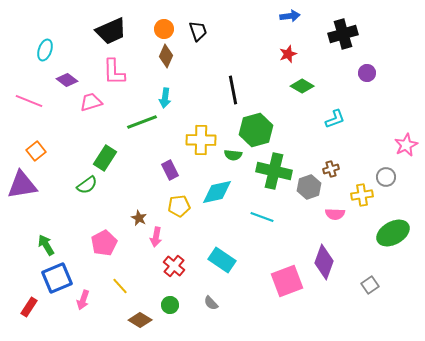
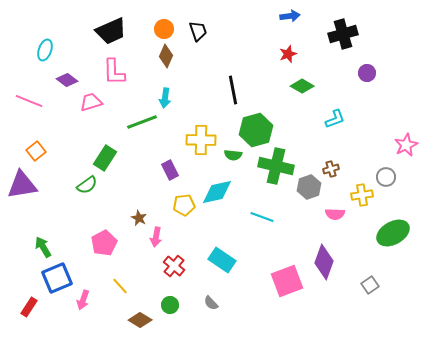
green cross at (274, 171): moved 2 px right, 5 px up
yellow pentagon at (179, 206): moved 5 px right, 1 px up
green arrow at (46, 245): moved 3 px left, 2 px down
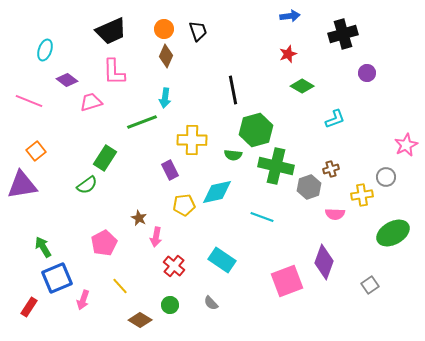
yellow cross at (201, 140): moved 9 px left
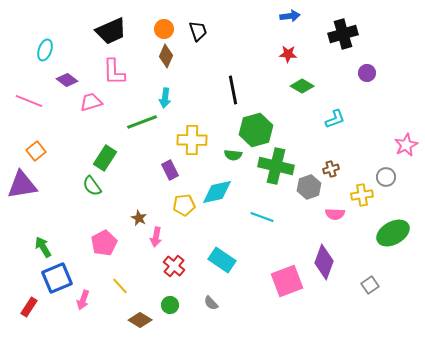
red star at (288, 54): rotated 24 degrees clockwise
green semicircle at (87, 185): moved 5 px right, 1 px down; rotated 90 degrees clockwise
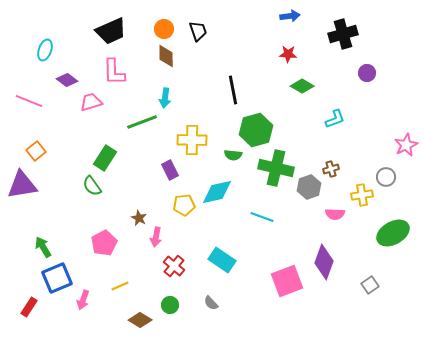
brown diamond at (166, 56): rotated 25 degrees counterclockwise
green cross at (276, 166): moved 2 px down
yellow line at (120, 286): rotated 72 degrees counterclockwise
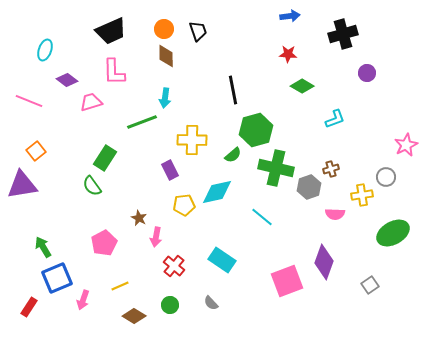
green semicircle at (233, 155): rotated 48 degrees counterclockwise
cyan line at (262, 217): rotated 20 degrees clockwise
brown diamond at (140, 320): moved 6 px left, 4 px up
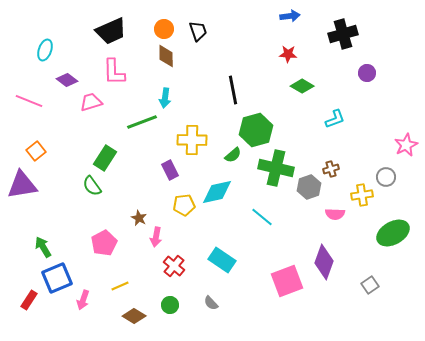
red rectangle at (29, 307): moved 7 px up
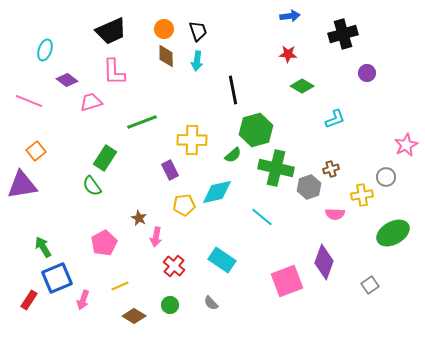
cyan arrow at (165, 98): moved 32 px right, 37 px up
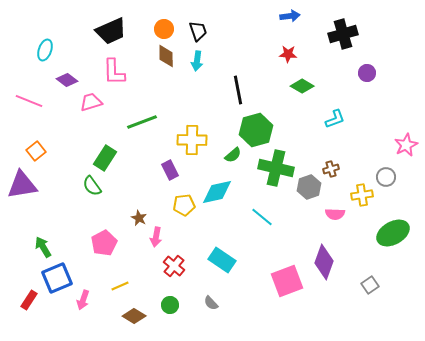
black line at (233, 90): moved 5 px right
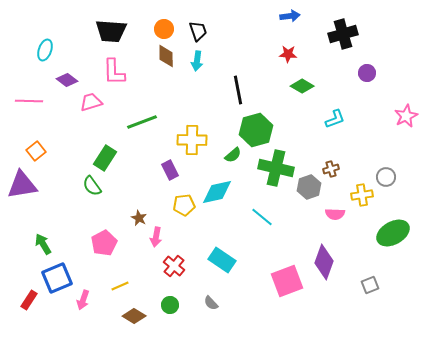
black trapezoid at (111, 31): rotated 28 degrees clockwise
pink line at (29, 101): rotated 20 degrees counterclockwise
pink star at (406, 145): moved 29 px up
green arrow at (43, 247): moved 3 px up
gray square at (370, 285): rotated 12 degrees clockwise
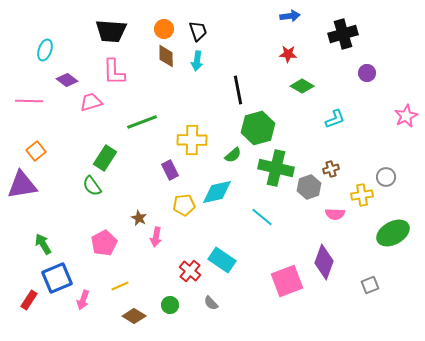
green hexagon at (256, 130): moved 2 px right, 2 px up
red cross at (174, 266): moved 16 px right, 5 px down
